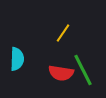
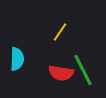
yellow line: moved 3 px left, 1 px up
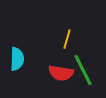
yellow line: moved 7 px right, 7 px down; rotated 18 degrees counterclockwise
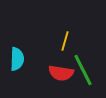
yellow line: moved 2 px left, 2 px down
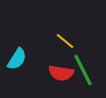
yellow line: rotated 66 degrees counterclockwise
cyan semicircle: rotated 30 degrees clockwise
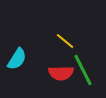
red semicircle: rotated 10 degrees counterclockwise
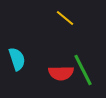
yellow line: moved 23 px up
cyan semicircle: rotated 50 degrees counterclockwise
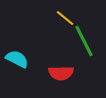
cyan semicircle: rotated 45 degrees counterclockwise
green line: moved 1 px right, 29 px up
